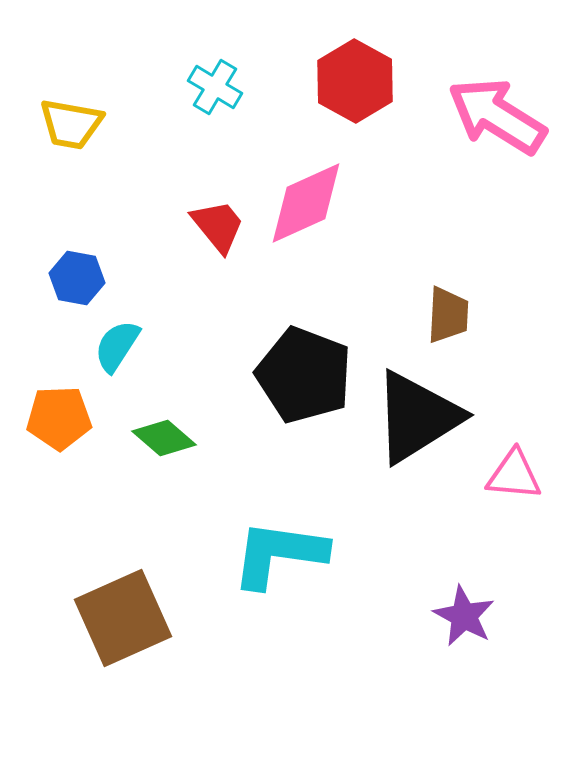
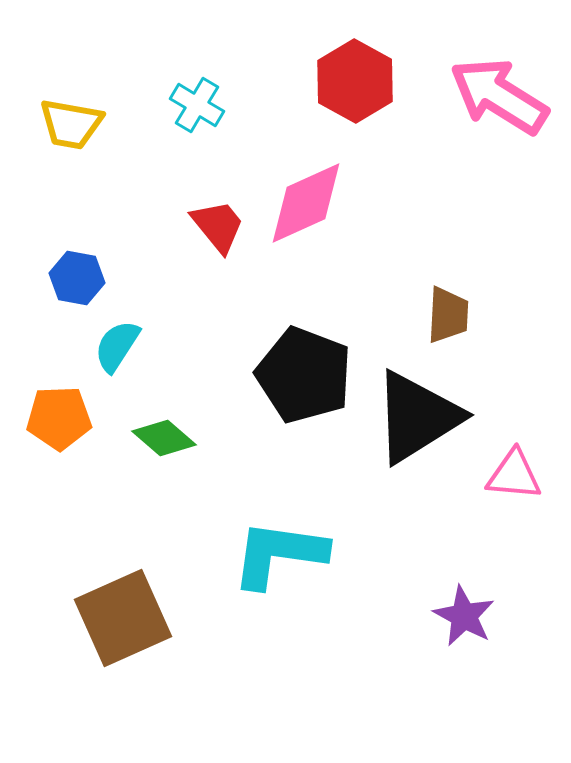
cyan cross: moved 18 px left, 18 px down
pink arrow: moved 2 px right, 20 px up
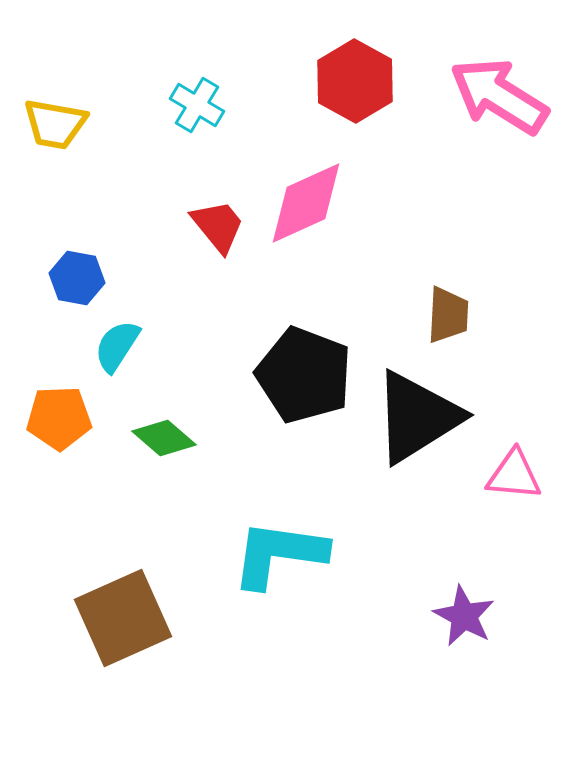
yellow trapezoid: moved 16 px left
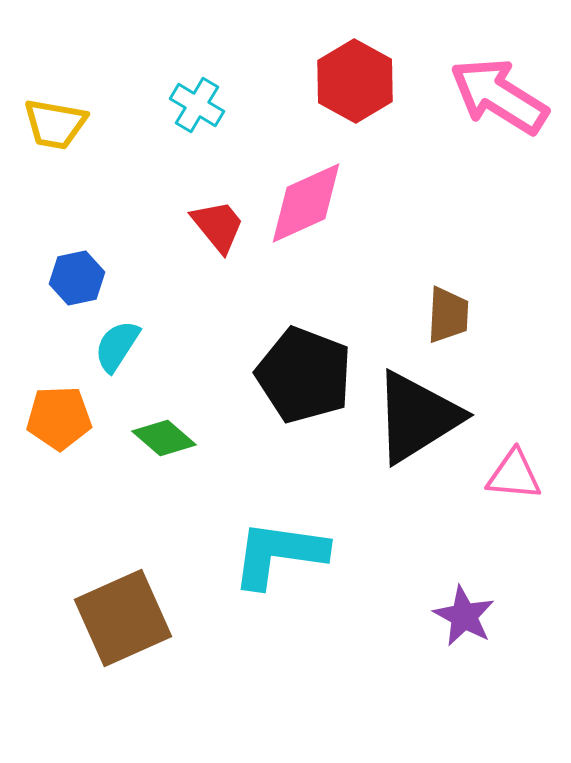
blue hexagon: rotated 22 degrees counterclockwise
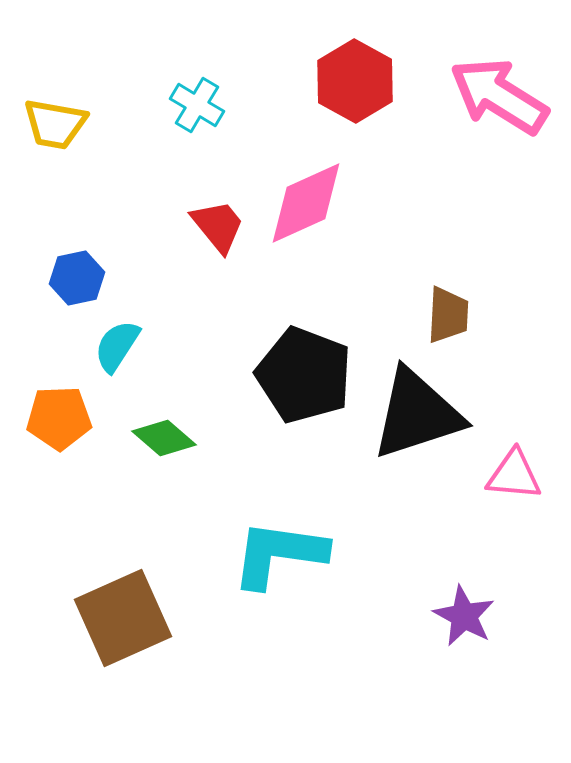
black triangle: moved 3 px up; rotated 14 degrees clockwise
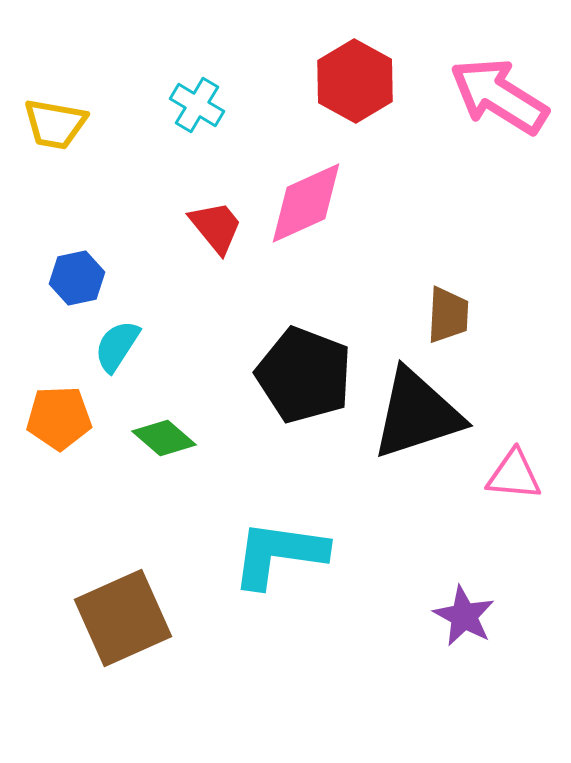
red trapezoid: moved 2 px left, 1 px down
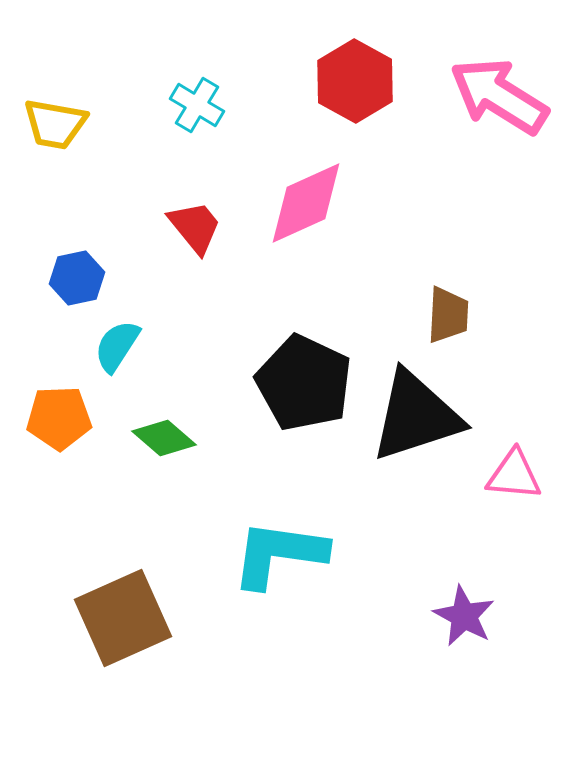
red trapezoid: moved 21 px left
black pentagon: moved 8 px down; rotated 4 degrees clockwise
black triangle: moved 1 px left, 2 px down
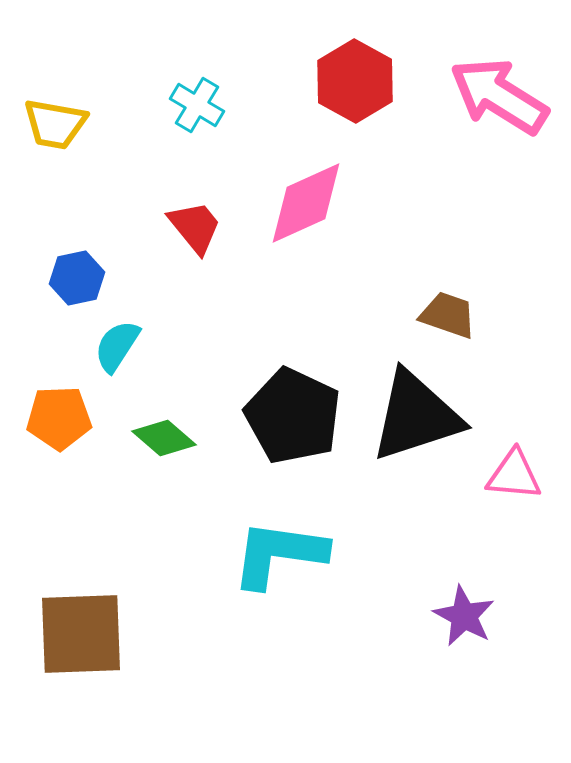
brown trapezoid: rotated 74 degrees counterclockwise
black pentagon: moved 11 px left, 33 px down
brown square: moved 42 px left, 16 px down; rotated 22 degrees clockwise
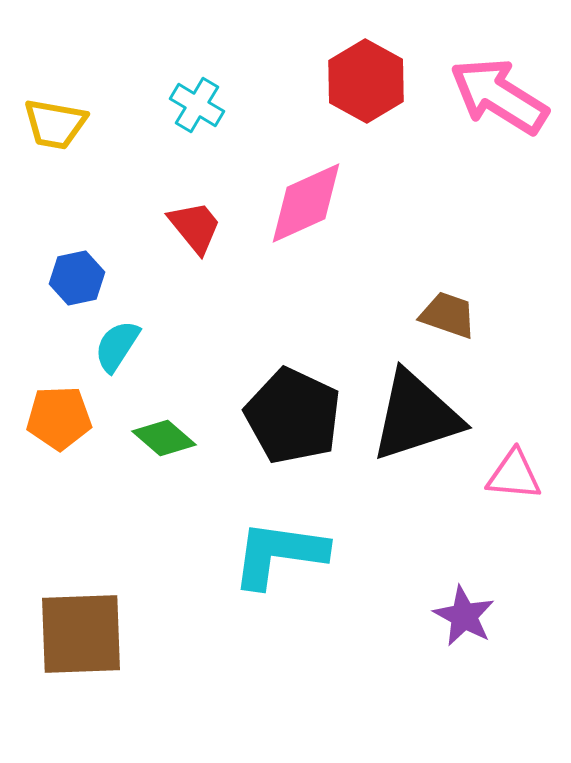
red hexagon: moved 11 px right
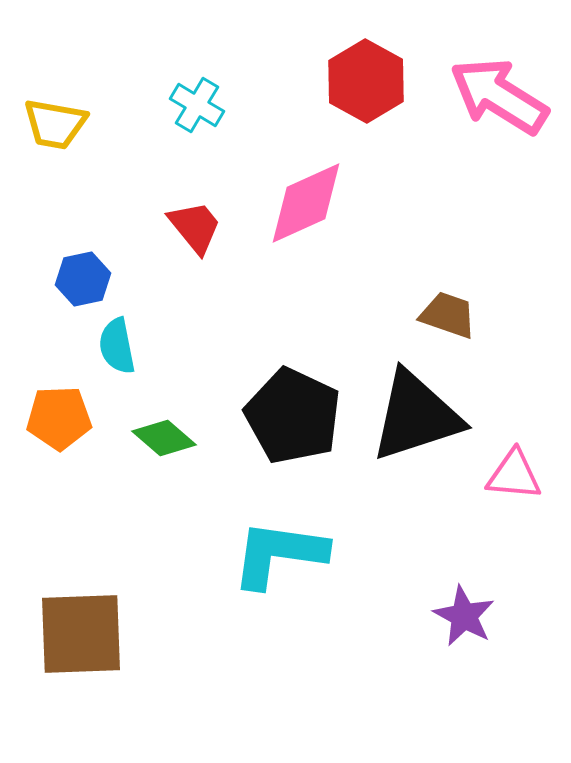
blue hexagon: moved 6 px right, 1 px down
cyan semicircle: rotated 44 degrees counterclockwise
